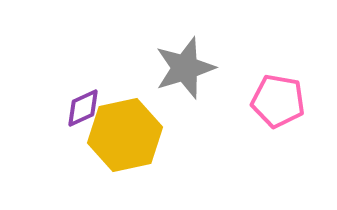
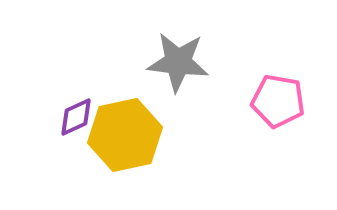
gray star: moved 7 px left, 6 px up; rotated 24 degrees clockwise
purple diamond: moved 7 px left, 9 px down
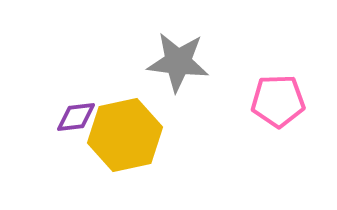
pink pentagon: rotated 12 degrees counterclockwise
purple diamond: rotated 18 degrees clockwise
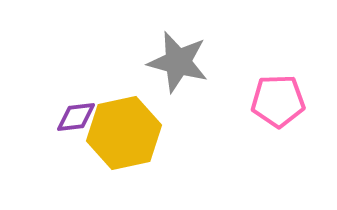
gray star: rotated 8 degrees clockwise
yellow hexagon: moved 1 px left, 2 px up
